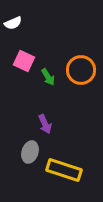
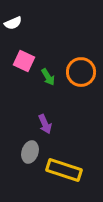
orange circle: moved 2 px down
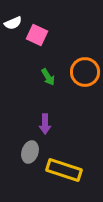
pink square: moved 13 px right, 26 px up
orange circle: moved 4 px right
purple arrow: rotated 24 degrees clockwise
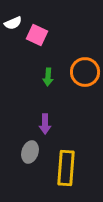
green arrow: rotated 36 degrees clockwise
yellow rectangle: moved 2 px right, 2 px up; rotated 76 degrees clockwise
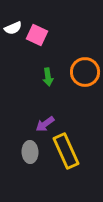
white semicircle: moved 5 px down
green arrow: rotated 12 degrees counterclockwise
purple arrow: rotated 54 degrees clockwise
gray ellipse: rotated 20 degrees counterclockwise
yellow rectangle: moved 17 px up; rotated 28 degrees counterclockwise
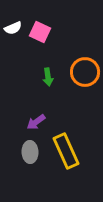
pink square: moved 3 px right, 3 px up
purple arrow: moved 9 px left, 2 px up
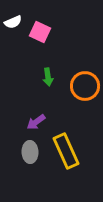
white semicircle: moved 6 px up
orange circle: moved 14 px down
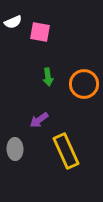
pink square: rotated 15 degrees counterclockwise
orange circle: moved 1 px left, 2 px up
purple arrow: moved 3 px right, 2 px up
gray ellipse: moved 15 px left, 3 px up
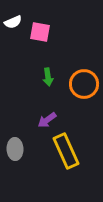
purple arrow: moved 8 px right
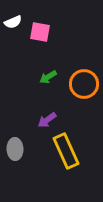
green arrow: rotated 66 degrees clockwise
